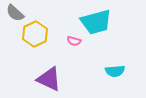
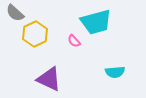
pink semicircle: rotated 32 degrees clockwise
cyan semicircle: moved 1 px down
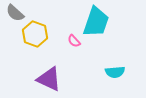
cyan trapezoid: rotated 56 degrees counterclockwise
yellow hexagon: rotated 15 degrees counterclockwise
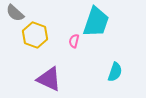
yellow hexagon: moved 1 px down
pink semicircle: rotated 56 degrees clockwise
cyan semicircle: rotated 66 degrees counterclockwise
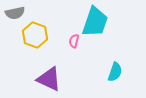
gray semicircle: rotated 54 degrees counterclockwise
cyan trapezoid: moved 1 px left
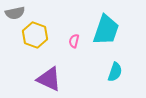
cyan trapezoid: moved 11 px right, 8 px down
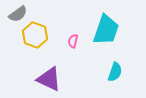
gray semicircle: moved 3 px right, 1 px down; rotated 24 degrees counterclockwise
pink semicircle: moved 1 px left
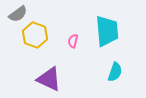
cyan trapezoid: moved 1 px right, 1 px down; rotated 24 degrees counterclockwise
